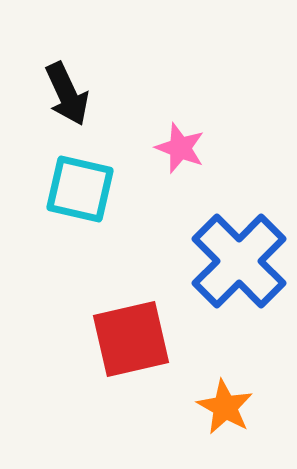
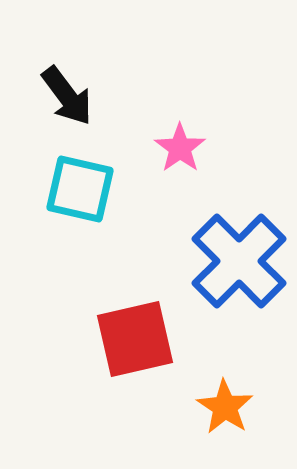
black arrow: moved 2 px down; rotated 12 degrees counterclockwise
pink star: rotated 15 degrees clockwise
red square: moved 4 px right
orange star: rotated 4 degrees clockwise
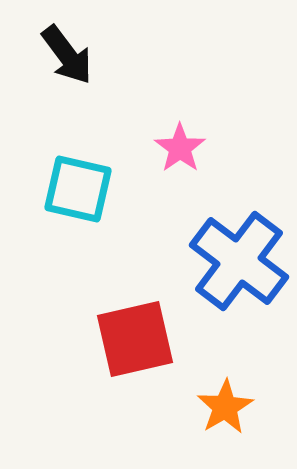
black arrow: moved 41 px up
cyan square: moved 2 px left
blue cross: rotated 8 degrees counterclockwise
orange star: rotated 8 degrees clockwise
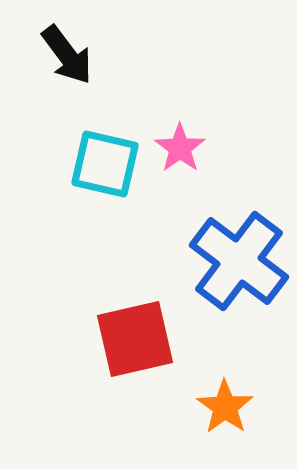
cyan square: moved 27 px right, 25 px up
orange star: rotated 6 degrees counterclockwise
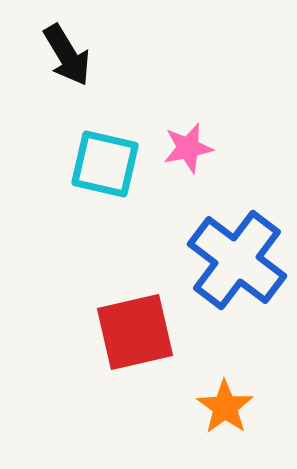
black arrow: rotated 6 degrees clockwise
pink star: moved 8 px right; rotated 24 degrees clockwise
blue cross: moved 2 px left, 1 px up
red square: moved 7 px up
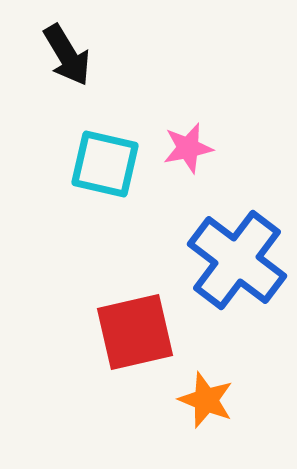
orange star: moved 19 px left, 7 px up; rotated 14 degrees counterclockwise
